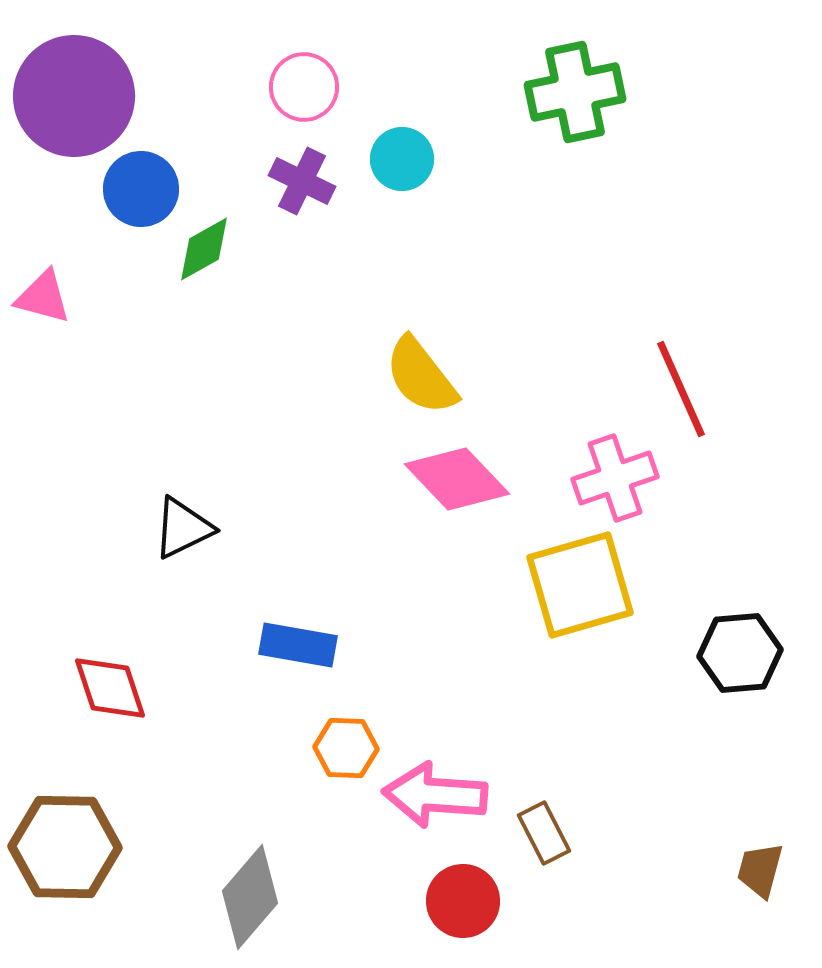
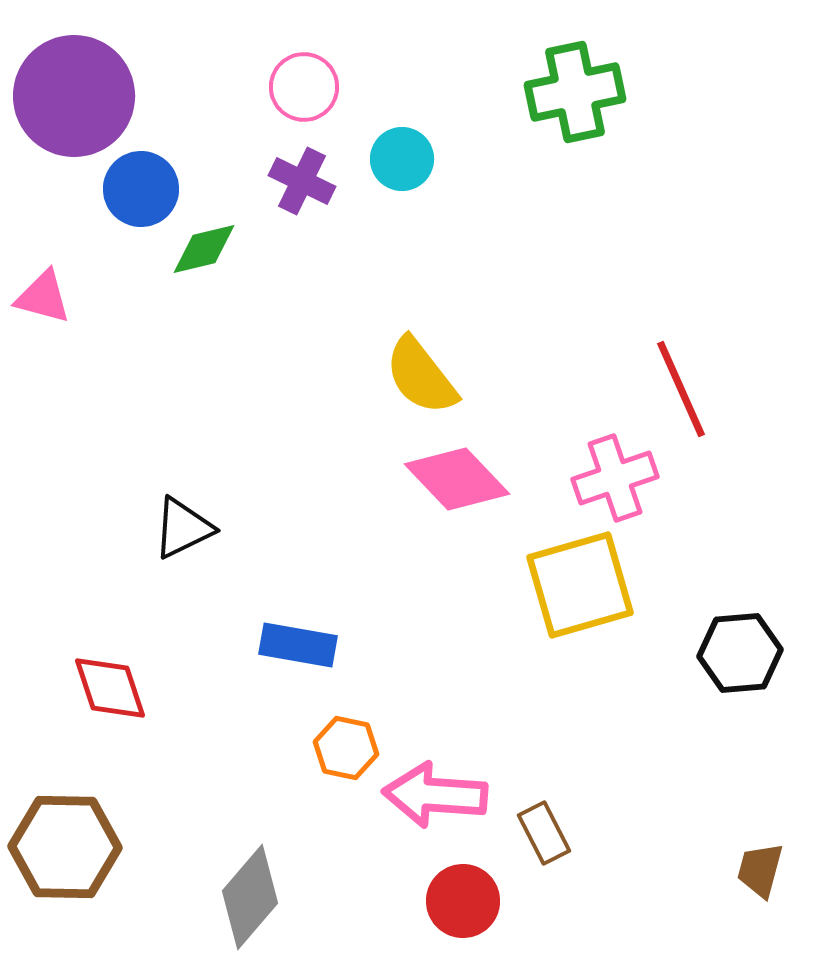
green diamond: rotated 16 degrees clockwise
orange hexagon: rotated 10 degrees clockwise
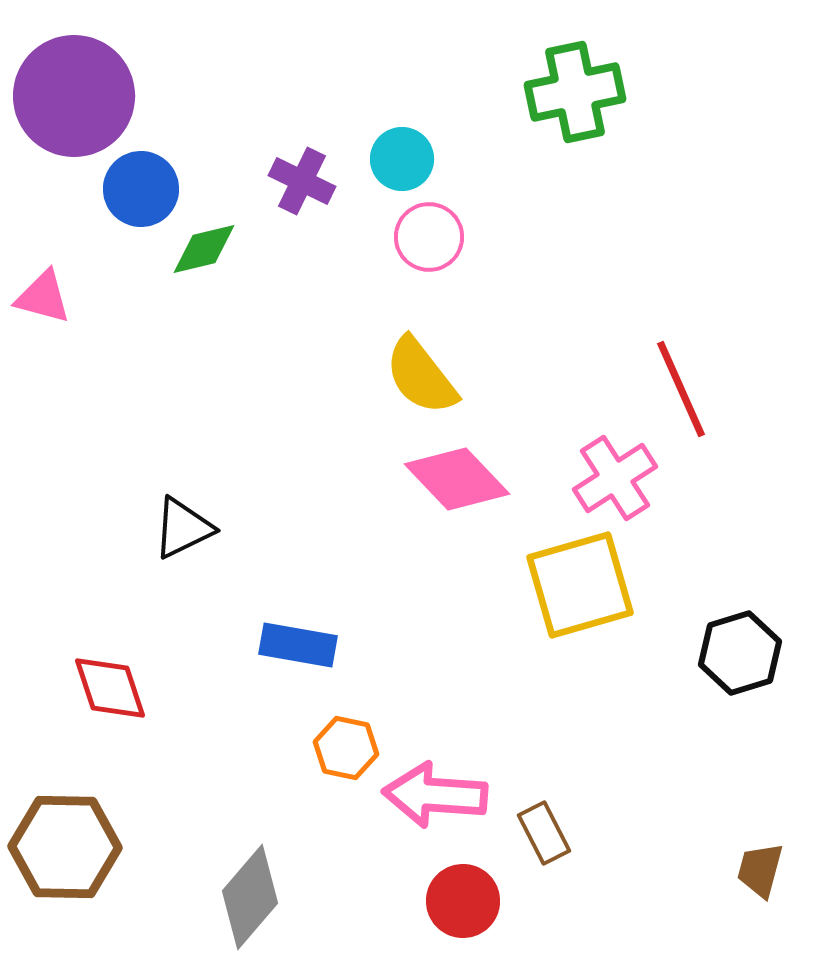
pink circle: moved 125 px right, 150 px down
pink cross: rotated 14 degrees counterclockwise
black hexagon: rotated 12 degrees counterclockwise
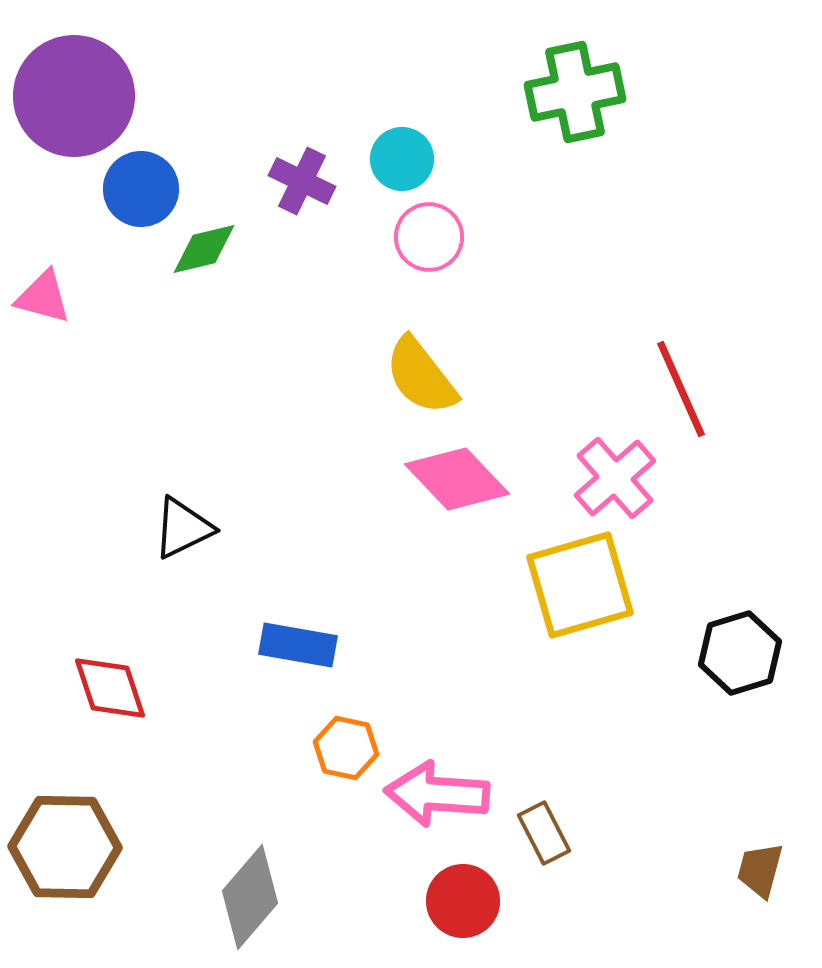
pink cross: rotated 8 degrees counterclockwise
pink arrow: moved 2 px right, 1 px up
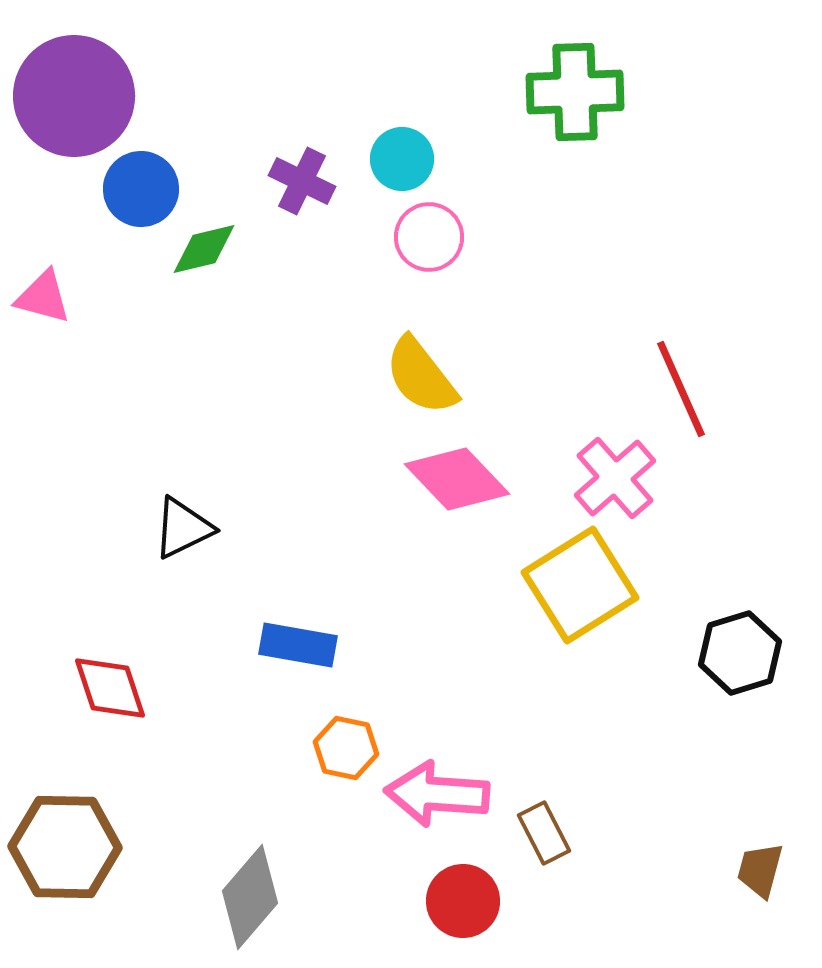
green cross: rotated 10 degrees clockwise
yellow square: rotated 16 degrees counterclockwise
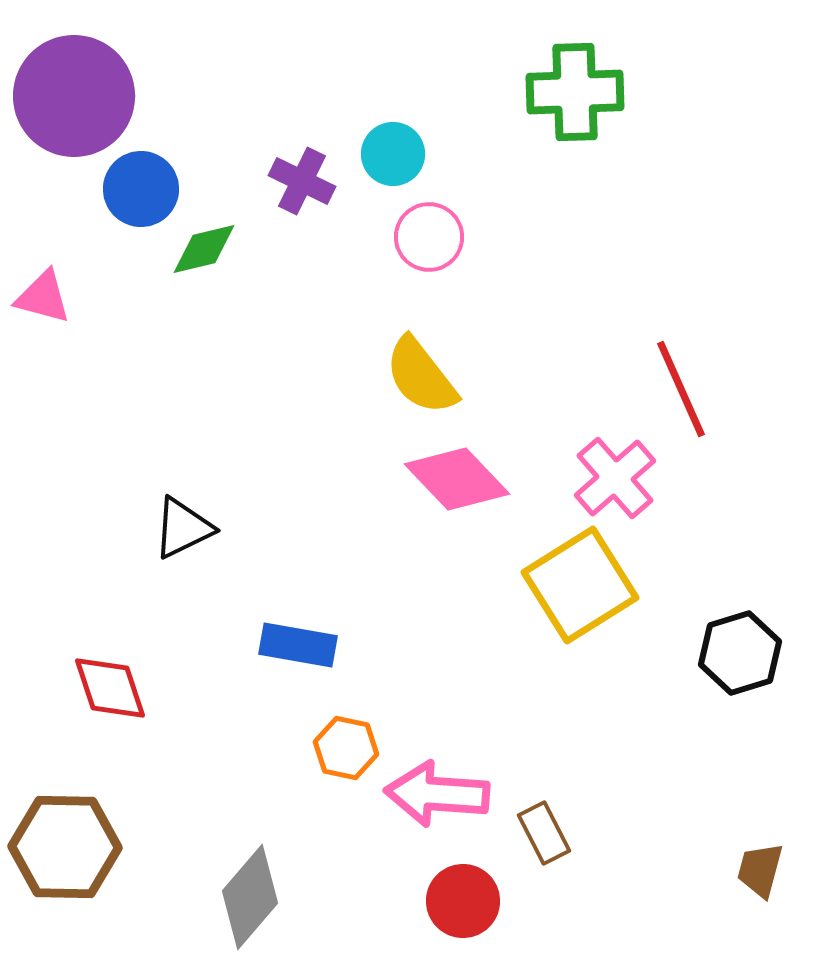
cyan circle: moved 9 px left, 5 px up
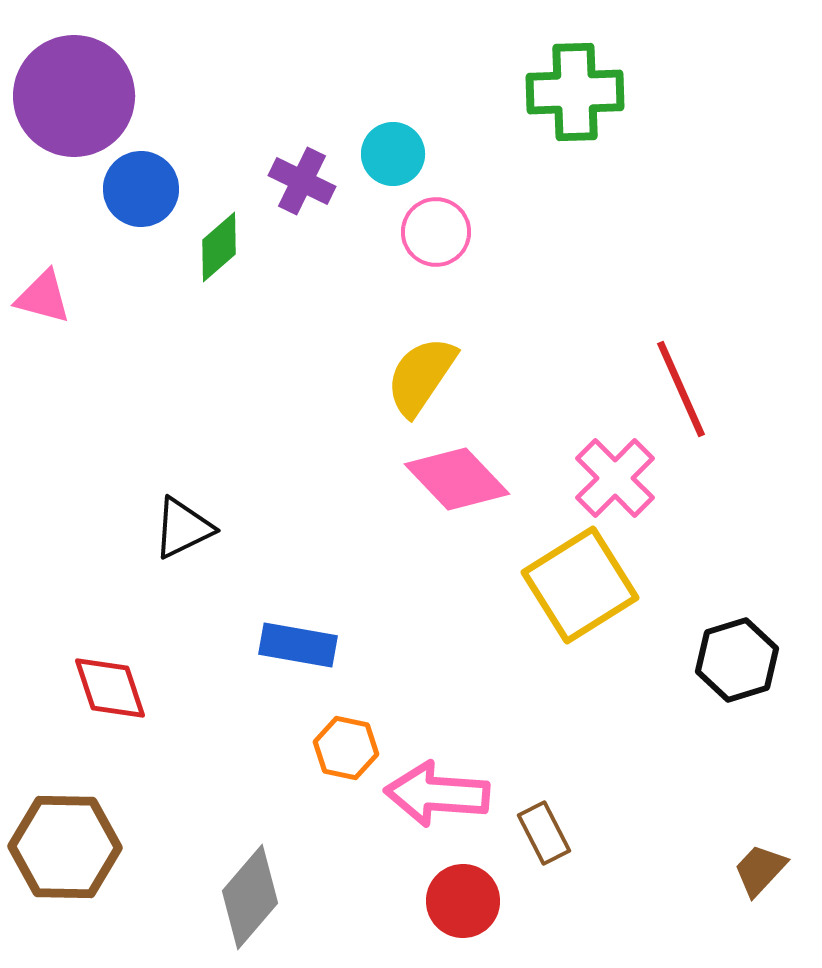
pink circle: moved 7 px right, 5 px up
green diamond: moved 15 px right, 2 px up; rotated 28 degrees counterclockwise
yellow semicircle: rotated 72 degrees clockwise
pink cross: rotated 4 degrees counterclockwise
black hexagon: moved 3 px left, 7 px down
brown trapezoid: rotated 28 degrees clockwise
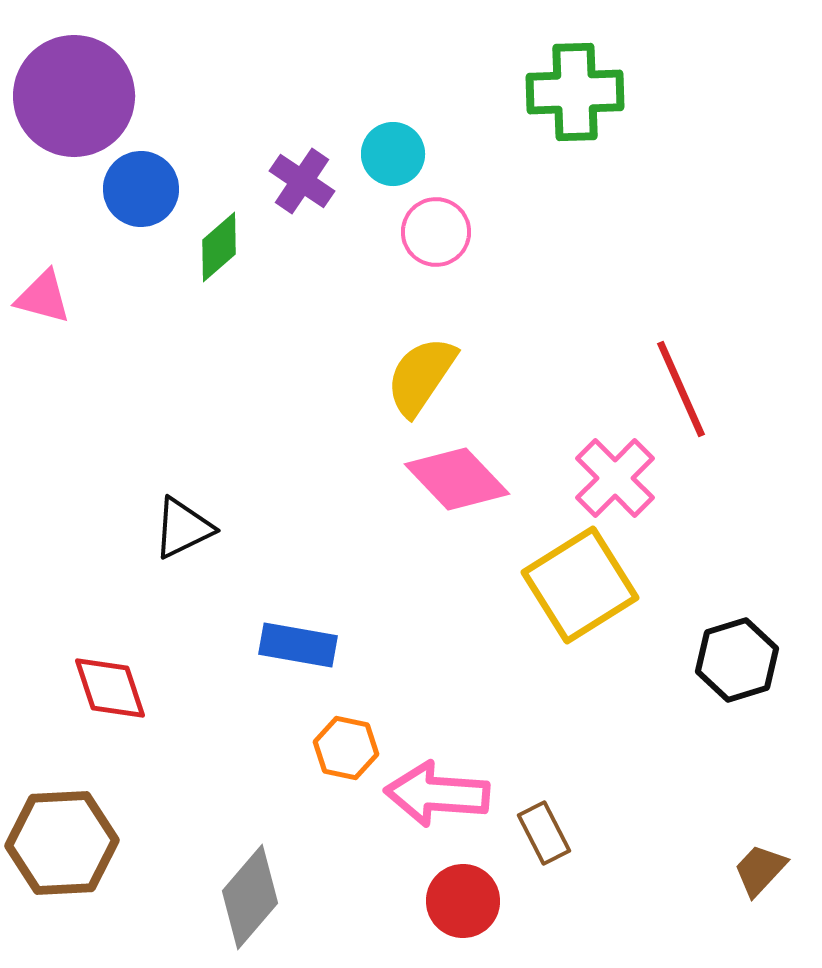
purple cross: rotated 8 degrees clockwise
brown hexagon: moved 3 px left, 4 px up; rotated 4 degrees counterclockwise
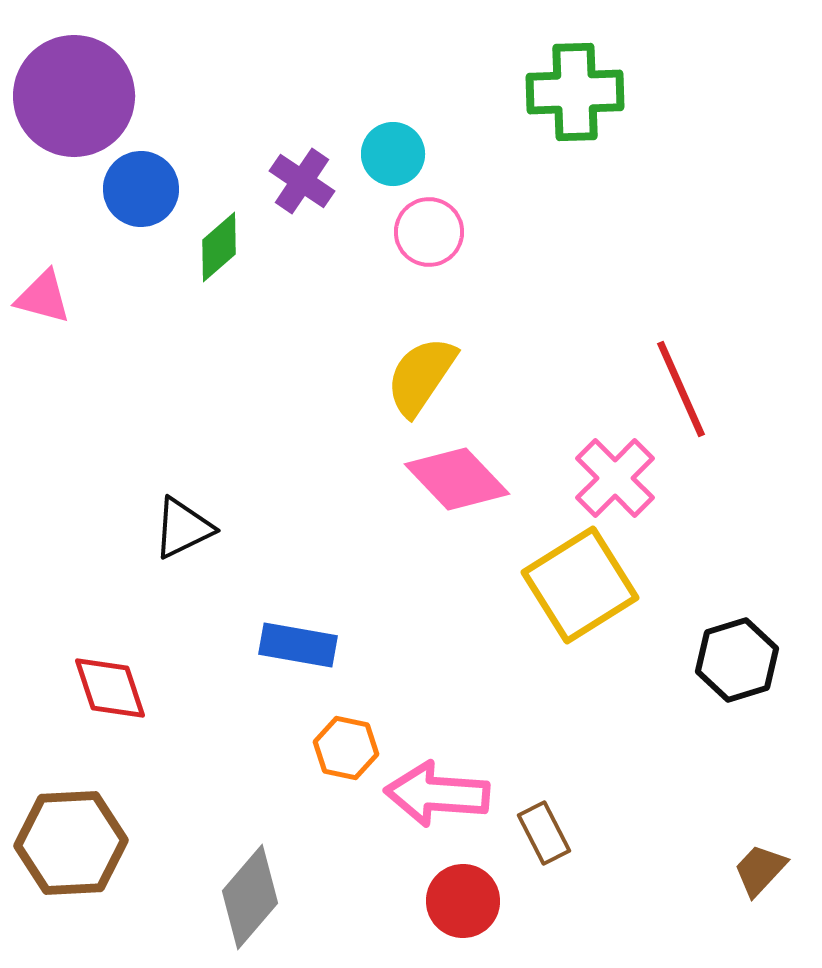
pink circle: moved 7 px left
brown hexagon: moved 9 px right
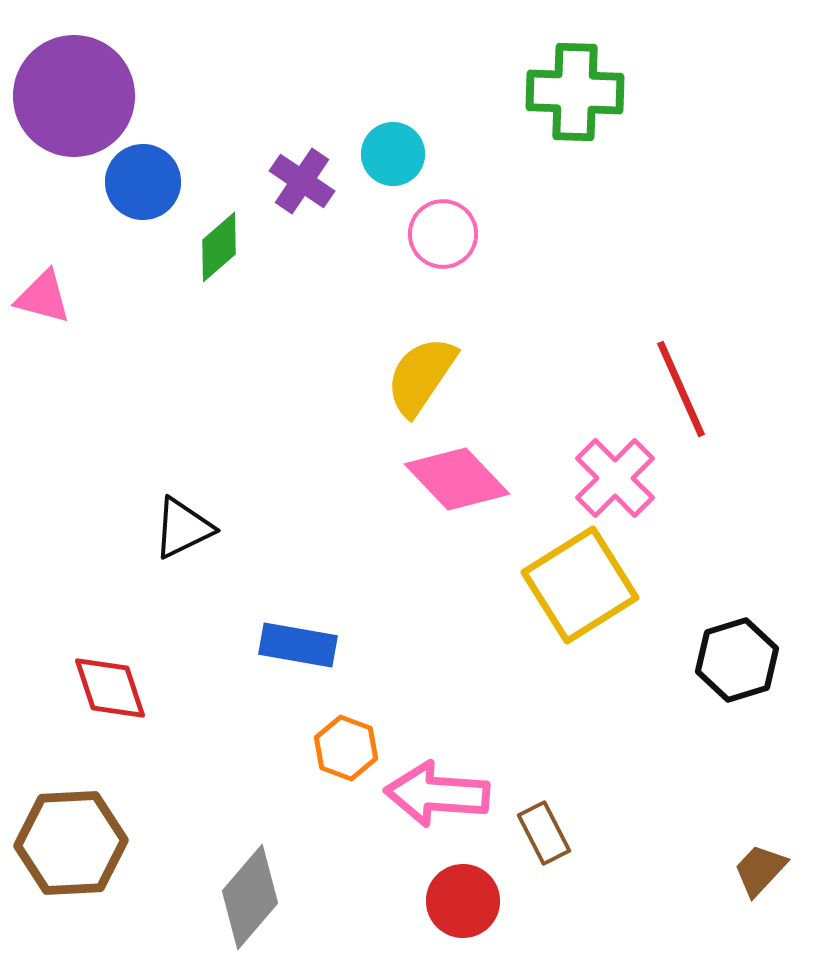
green cross: rotated 4 degrees clockwise
blue circle: moved 2 px right, 7 px up
pink circle: moved 14 px right, 2 px down
orange hexagon: rotated 8 degrees clockwise
